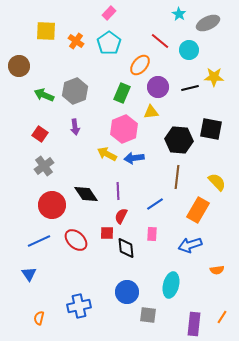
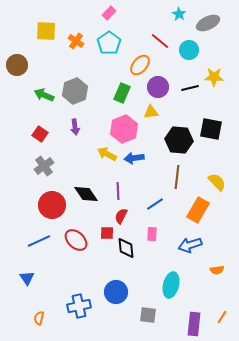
brown circle at (19, 66): moved 2 px left, 1 px up
blue triangle at (29, 274): moved 2 px left, 4 px down
blue circle at (127, 292): moved 11 px left
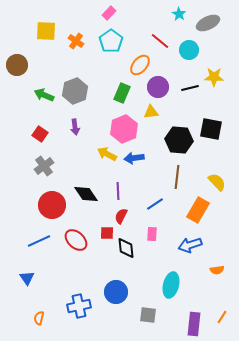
cyan pentagon at (109, 43): moved 2 px right, 2 px up
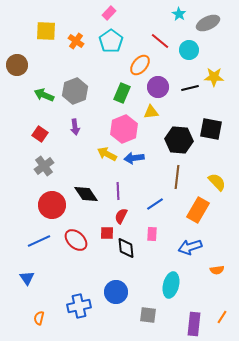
blue arrow at (190, 245): moved 2 px down
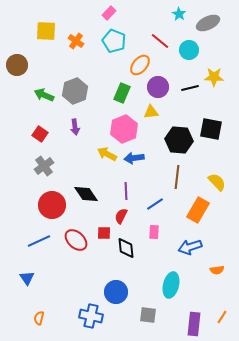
cyan pentagon at (111, 41): moved 3 px right; rotated 15 degrees counterclockwise
purple line at (118, 191): moved 8 px right
red square at (107, 233): moved 3 px left
pink rectangle at (152, 234): moved 2 px right, 2 px up
blue cross at (79, 306): moved 12 px right, 10 px down; rotated 25 degrees clockwise
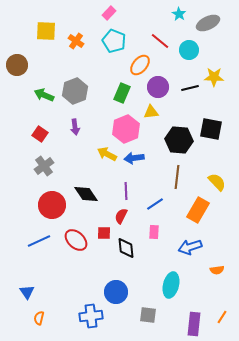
pink hexagon at (124, 129): moved 2 px right
blue triangle at (27, 278): moved 14 px down
blue cross at (91, 316): rotated 20 degrees counterclockwise
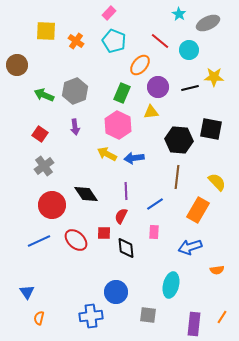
pink hexagon at (126, 129): moved 8 px left, 4 px up; rotated 12 degrees counterclockwise
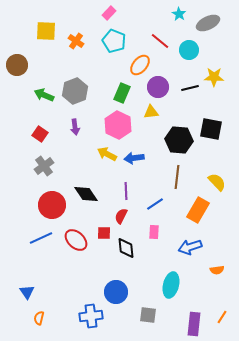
blue line at (39, 241): moved 2 px right, 3 px up
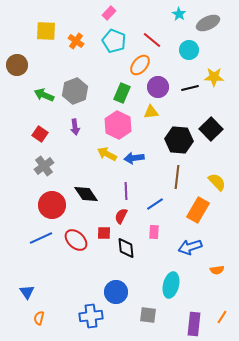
red line at (160, 41): moved 8 px left, 1 px up
black square at (211, 129): rotated 35 degrees clockwise
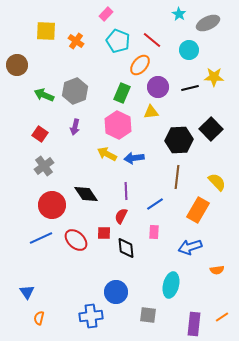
pink rectangle at (109, 13): moved 3 px left, 1 px down
cyan pentagon at (114, 41): moved 4 px right
purple arrow at (75, 127): rotated 21 degrees clockwise
black hexagon at (179, 140): rotated 8 degrees counterclockwise
orange line at (222, 317): rotated 24 degrees clockwise
